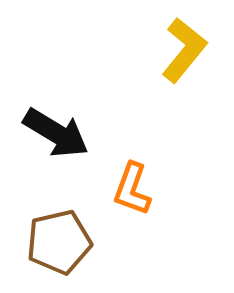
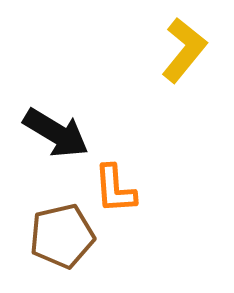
orange L-shape: moved 17 px left; rotated 24 degrees counterclockwise
brown pentagon: moved 3 px right, 6 px up
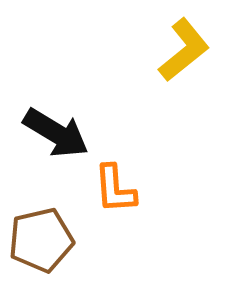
yellow L-shape: rotated 12 degrees clockwise
brown pentagon: moved 21 px left, 4 px down
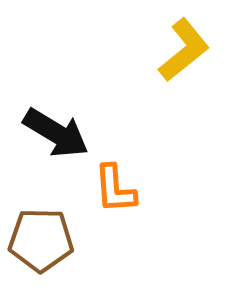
brown pentagon: rotated 14 degrees clockwise
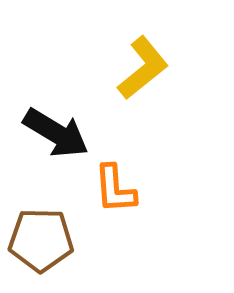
yellow L-shape: moved 41 px left, 18 px down
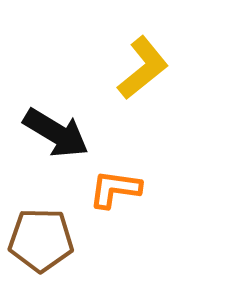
orange L-shape: rotated 102 degrees clockwise
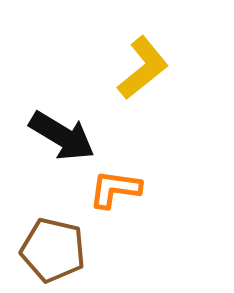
black arrow: moved 6 px right, 3 px down
brown pentagon: moved 12 px right, 10 px down; rotated 12 degrees clockwise
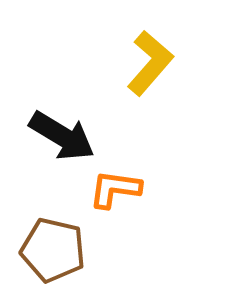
yellow L-shape: moved 7 px right, 5 px up; rotated 10 degrees counterclockwise
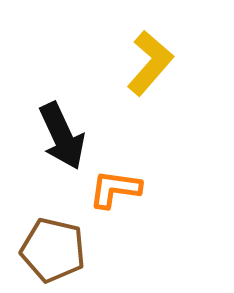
black arrow: rotated 34 degrees clockwise
